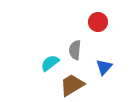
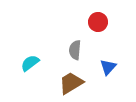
cyan semicircle: moved 20 px left
blue triangle: moved 4 px right
brown trapezoid: moved 1 px left, 2 px up
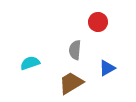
cyan semicircle: rotated 18 degrees clockwise
blue triangle: moved 1 px left, 1 px down; rotated 18 degrees clockwise
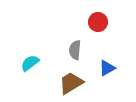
cyan semicircle: rotated 18 degrees counterclockwise
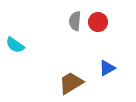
gray semicircle: moved 29 px up
cyan semicircle: moved 15 px left, 18 px up; rotated 108 degrees counterclockwise
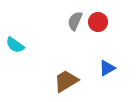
gray semicircle: rotated 18 degrees clockwise
brown trapezoid: moved 5 px left, 2 px up
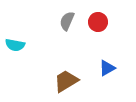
gray semicircle: moved 8 px left
cyan semicircle: rotated 24 degrees counterclockwise
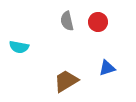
gray semicircle: rotated 36 degrees counterclockwise
cyan semicircle: moved 4 px right, 2 px down
blue triangle: rotated 12 degrees clockwise
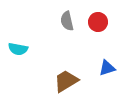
cyan semicircle: moved 1 px left, 2 px down
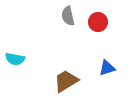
gray semicircle: moved 1 px right, 5 px up
cyan semicircle: moved 3 px left, 10 px down
